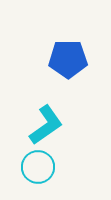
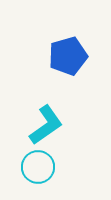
blue pentagon: moved 3 px up; rotated 15 degrees counterclockwise
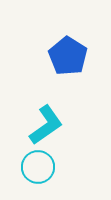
blue pentagon: rotated 24 degrees counterclockwise
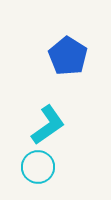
cyan L-shape: moved 2 px right
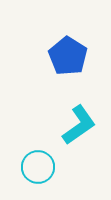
cyan L-shape: moved 31 px right
